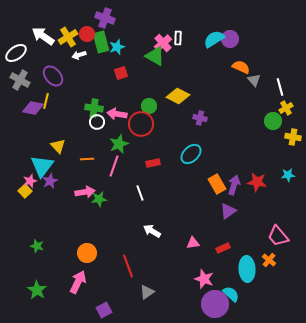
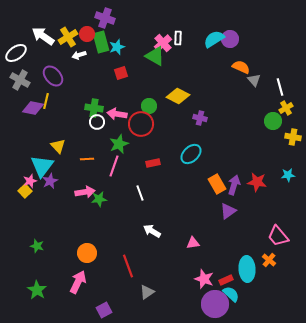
red rectangle at (223, 248): moved 3 px right, 32 px down
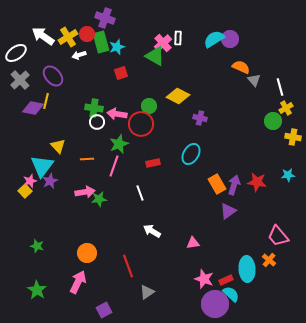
gray cross at (20, 80): rotated 18 degrees clockwise
cyan ellipse at (191, 154): rotated 15 degrees counterclockwise
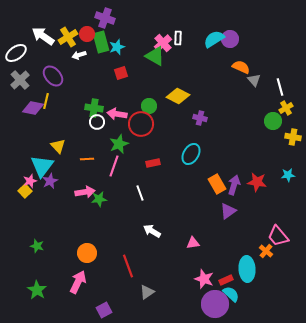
orange cross at (269, 260): moved 3 px left, 9 px up
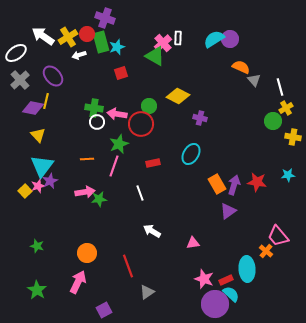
yellow triangle at (58, 146): moved 20 px left, 11 px up
pink star at (30, 181): moved 8 px right, 5 px down
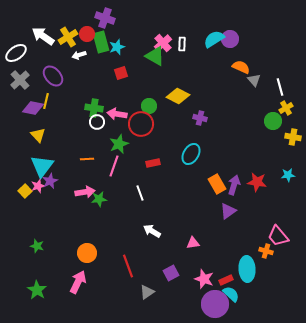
white rectangle at (178, 38): moved 4 px right, 6 px down
orange cross at (266, 251): rotated 24 degrees counterclockwise
purple square at (104, 310): moved 67 px right, 37 px up
